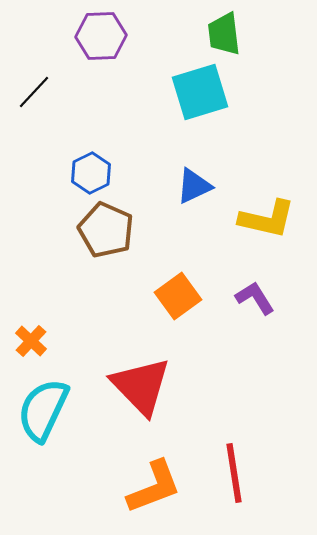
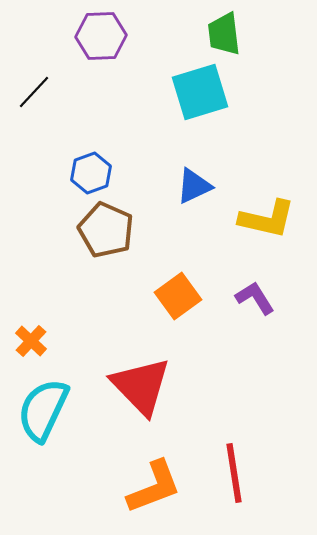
blue hexagon: rotated 6 degrees clockwise
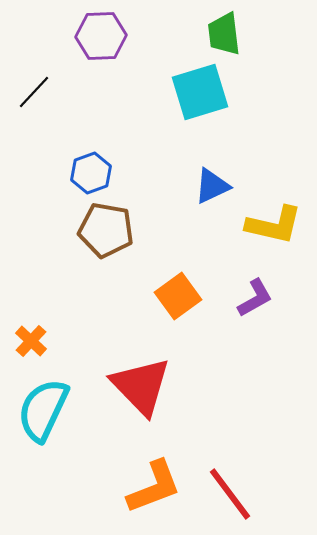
blue triangle: moved 18 px right
yellow L-shape: moved 7 px right, 6 px down
brown pentagon: rotated 14 degrees counterclockwise
purple L-shape: rotated 93 degrees clockwise
red line: moved 4 px left, 21 px down; rotated 28 degrees counterclockwise
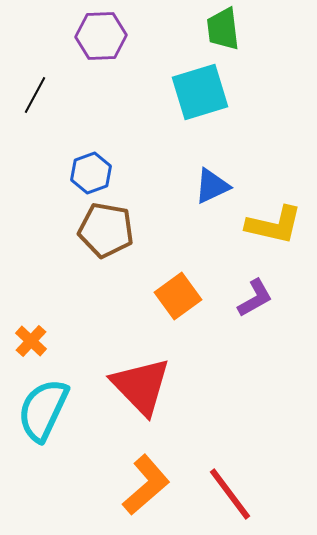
green trapezoid: moved 1 px left, 5 px up
black line: moved 1 px right, 3 px down; rotated 15 degrees counterclockwise
orange L-shape: moved 8 px left, 2 px up; rotated 20 degrees counterclockwise
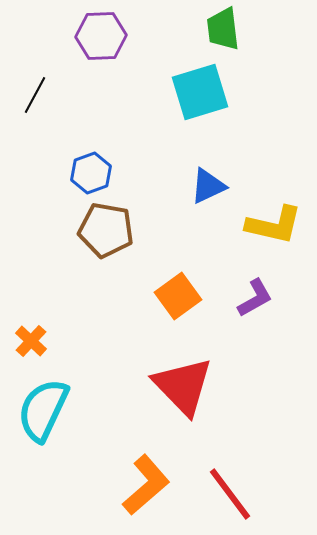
blue triangle: moved 4 px left
red triangle: moved 42 px right
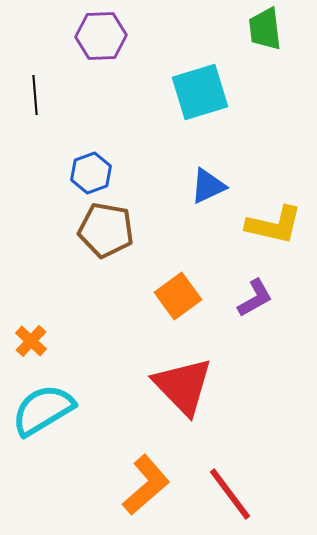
green trapezoid: moved 42 px right
black line: rotated 33 degrees counterclockwise
cyan semicircle: rotated 34 degrees clockwise
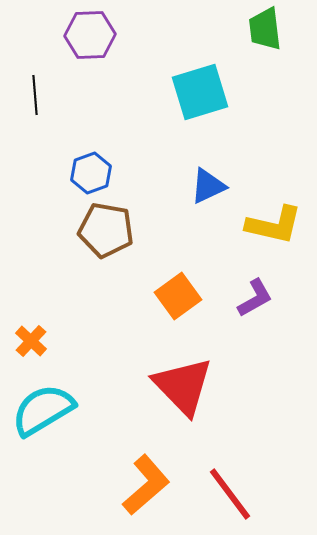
purple hexagon: moved 11 px left, 1 px up
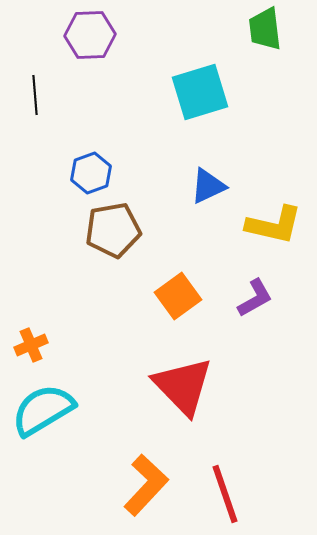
brown pentagon: moved 7 px right; rotated 20 degrees counterclockwise
orange cross: moved 4 px down; rotated 24 degrees clockwise
orange L-shape: rotated 6 degrees counterclockwise
red line: moved 5 px left; rotated 18 degrees clockwise
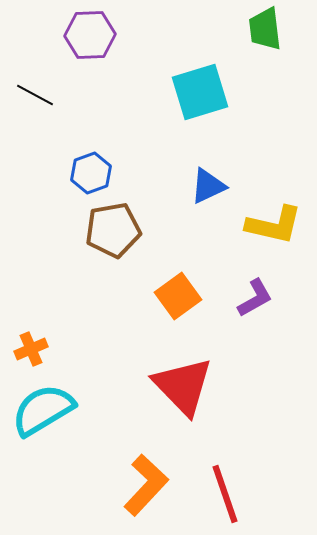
black line: rotated 57 degrees counterclockwise
orange cross: moved 4 px down
